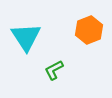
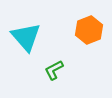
cyan triangle: rotated 8 degrees counterclockwise
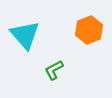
cyan triangle: moved 1 px left, 2 px up
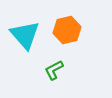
orange hexagon: moved 22 px left; rotated 8 degrees clockwise
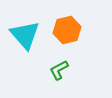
green L-shape: moved 5 px right
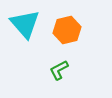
cyan triangle: moved 11 px up
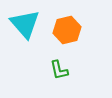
green L-shape: rotated 75 degrees counterclockwise
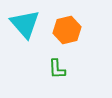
green L-shape: moved 2 px left, 1 px up; rotated 10 degrees clockwise
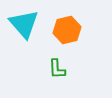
cyan triangle: moved 1 px left
